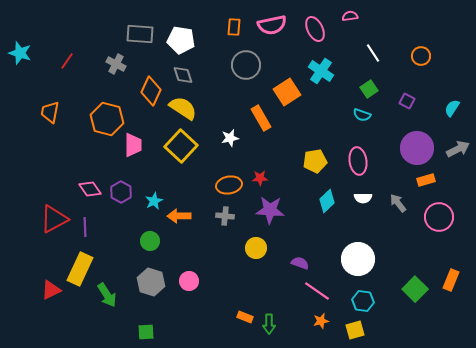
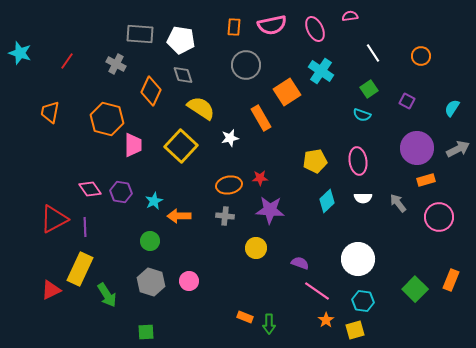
yellow semicircle at (183, 108): moved 18 px right
purple hexagon at (121, 192): rotated 20 degrees counterclockwise
orange star at (321, 321): moved 5 px right, 1 px up; rotated 21 degrees counterclockwise
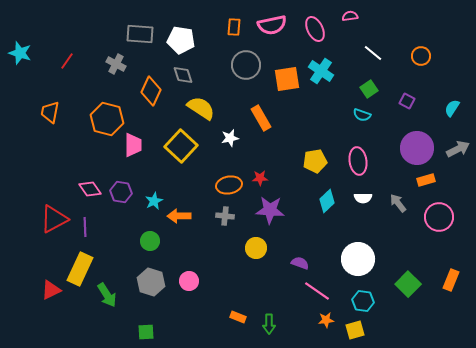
white line at (373, 53): rotated 18 degrees counterclockwise
orange square at (287, 92): moved 13 px up; rotated 24 degrees clockwise
green square at (415, 289): moved 7 px left, 5 px up
orange rectangle at (245, 317): moved 7 px left
orange star at (326, 320): rotated 28 degrees clockwise
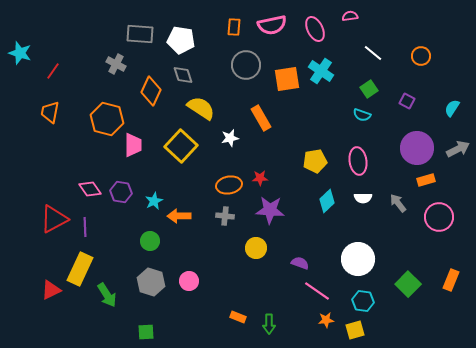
red line at (67, 61): moved 14 px left, 10 px down
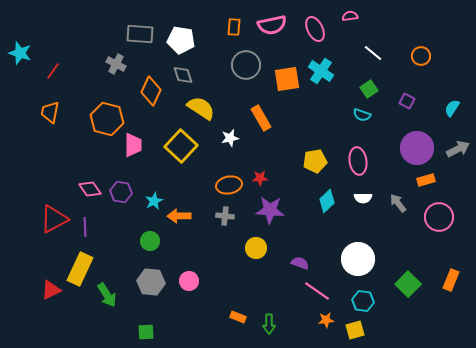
gray hexagon at (151, 282): rotated 12 degrees counterclockwise
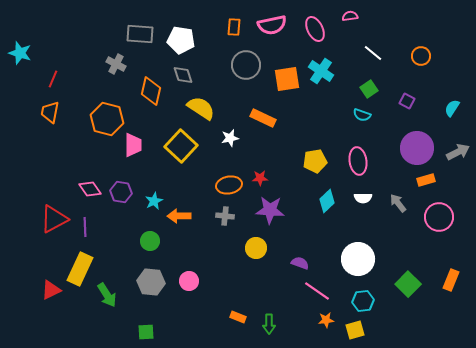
red line at (53, 71): moved 8 px down; rotated 12 degrees counterclockwise
orange diamond at (151, 91): rotated 12 degrees counterclockwise
orange rectangle at (261, 118): moved 2 px right; rotated 35 degrees counterclockwise
gray arrow at (458, 149): moved 3 px down
cyan hexagon at (363, 301): rotated 15 degrees counterclockwise
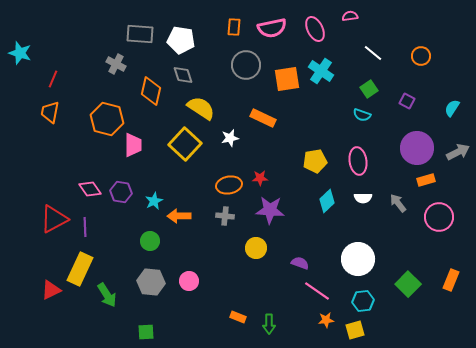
pink semicircle at (272, 25): moved 3 px down
yellow square at (181, 146): moved 4 px right, 2 px up
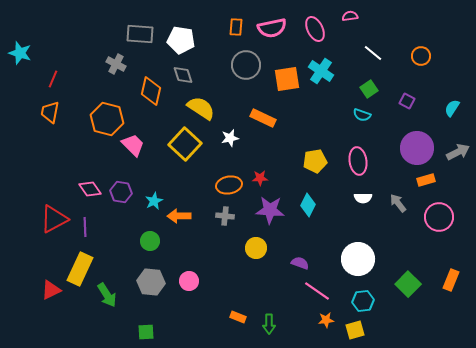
orange rectangle at (234, 27): moved 2 px right
pink trapezoid at (133, 145): rotated 45 degrees counterclockwise
cyan diamond at (327, 201): moved 19 px left, 4 px down; rotated 20 degrees counterclockwise
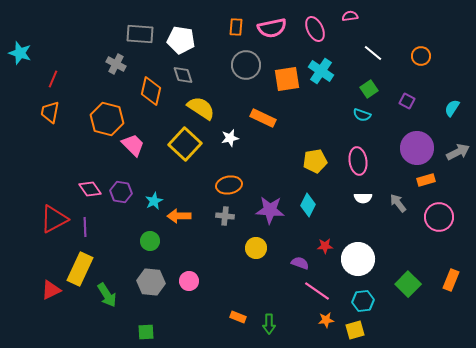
red star at (260, 178): moved 65 px right, 68 px down
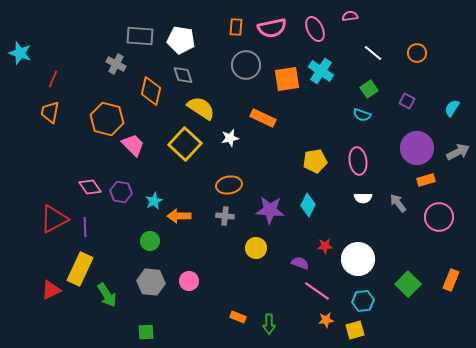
gray rectangle at (140, 34): moved 2 px down
orange circle at (421, 56): moved 4 px left, 3 px up
pink diamond at (90, 189): moved 2 px up
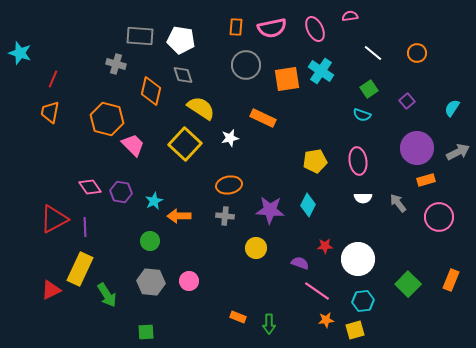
gray cross at (116, 64): rotated 12 degrees counterclockwise
purple square at (407, 101): rotated 21 degrees clockwise
